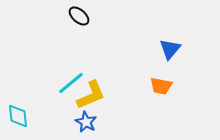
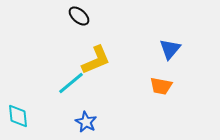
yellow L-shape: moved 5 px right, 35 px up
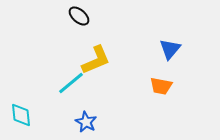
cyan diamond: moved 3 px right, 1 px up
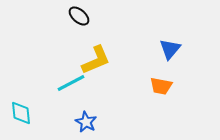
cyan line: rotated 12 degrees clockwise
cyan diamond: moved 2 px up
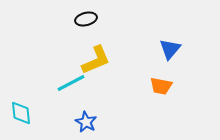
black ellipse: moved 7 px right, 3 px down; rotated 55 degrees counterclockwise
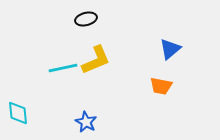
blue triangle: rotated 10 degrees clockwise
cyan line: moved 8 px left, 15 px up; rotated 16 degrees clockwise
cyan diamond: moved 3 px left
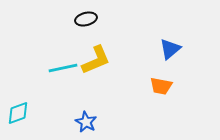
cyan diamond: rotated 75 degrees clockwise
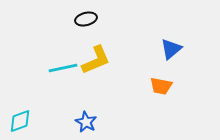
blue triangle: moved 1 px right
cyan diamond: moved 2 px right, 8 px down
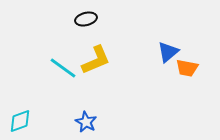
blue triangle: moved 3 px left, 3 px down
cyan line: rotated 48 degrees clockwise
orange trapezoid: moved 26 px right, 18 px up
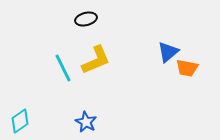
cyan line: rotated 28 degrees clockwise
cyan diamond: rotated 15 degrees counterclockwise
